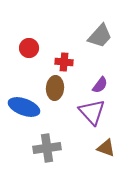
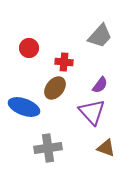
brown ellipse: rotated 35 degrees clockwise
gray cross: moved 1 px right
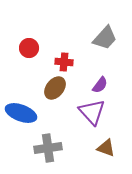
gray trapezoid: moved 5 px right, 2 px down
blue ellipse: moved 3 px left, 6 px down
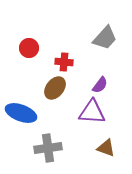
purple triangle: rotated 44 degrees counterclockwise
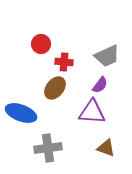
gray trapezoid: moved 2 px right, 18 px down; rotated 24 degrees clockwise
red circle: moved 12 px right, 4 px up
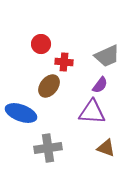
brown ellipse: moved 6 px left, 2 px up
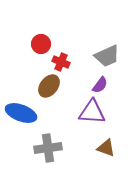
red cross: moved 3 px left; rotated 18 degrees clockwise
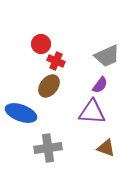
red cross: moved 5 px left, 1 px up
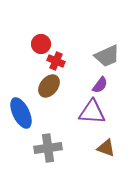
blue ellipse: rotated 44 degrees clockwise
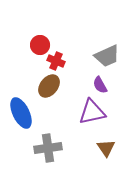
red circle: moved 1 px left, 1 px down
purple semicircle: rotated 114 degrees clockwise
purple triangle: rotated 16 degrees counterclockwise
brown triangle: rotated 36 degrees clockwise
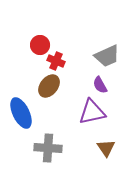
gray cross: rotated 12 degrees clockwise
